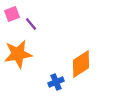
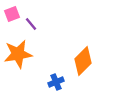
orange diamond: moved 2 px right, 3 px up; rotated 12 degrees counterclockwise
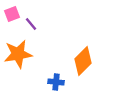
blue cross: rotated 28 degrees clockwise
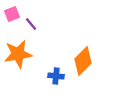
blue cross: moved 6 px up
